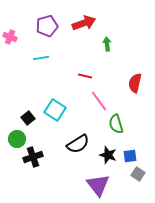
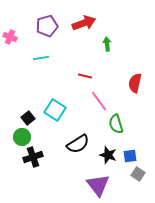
green circle: moved 5 px right, 2 px up
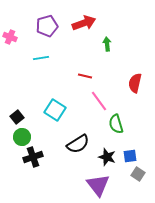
black square: moved 11 px left, 1 px up
black star: moved 1 px left, 2 px down
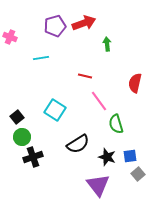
purple pentagon: moved 8 px right
gray square: rotated 16 degrees clockwise
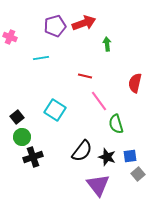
black semicircle: moved 4 px right, 7 px down; rotated 20 degrees counterclockwise
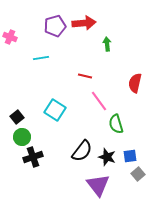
red arrow: rotated 15 degrees clockwise
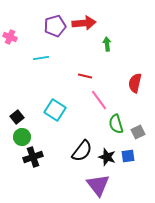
pink line: moved 1 px up
blue square: moved 2 px left
gray square: moved 42 px up; rotated 16 degrees clockwise
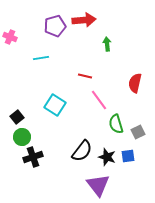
red arrow: moved 3 px up
cyan square: moved 5 px up
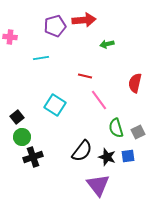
pink cross: rotated 16 degrees counterclockwise
green arrow: rotated 96 degrees counterclockwise
green semicircle: moved 4 px down
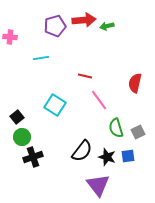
green arrow: moved 18 px up
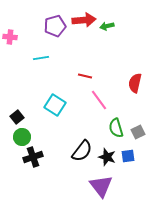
purple triangle: moved 3 px right, 1 px down
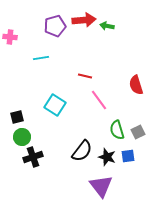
green arrow: rotated 24 degrees clockwise
red semicircle: moved 1 px right, 2 px down; rotated 30 degrees counterclockwise
black square: rotated 24 degrees clockwise
green semicircle: moved 1 px right, 2 px down
